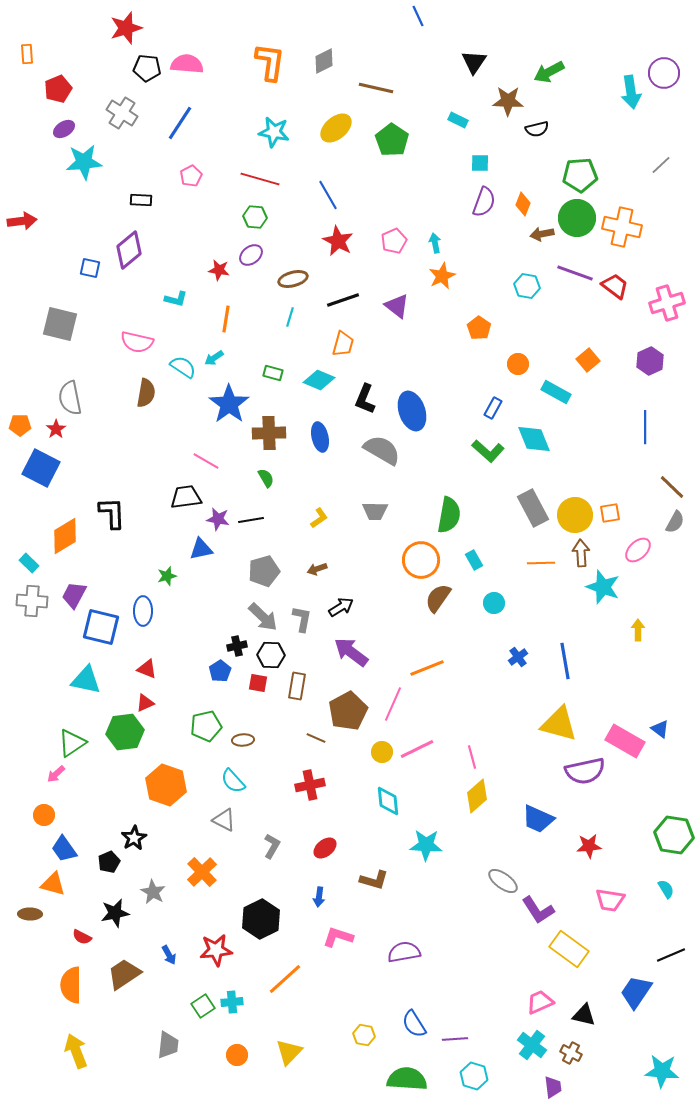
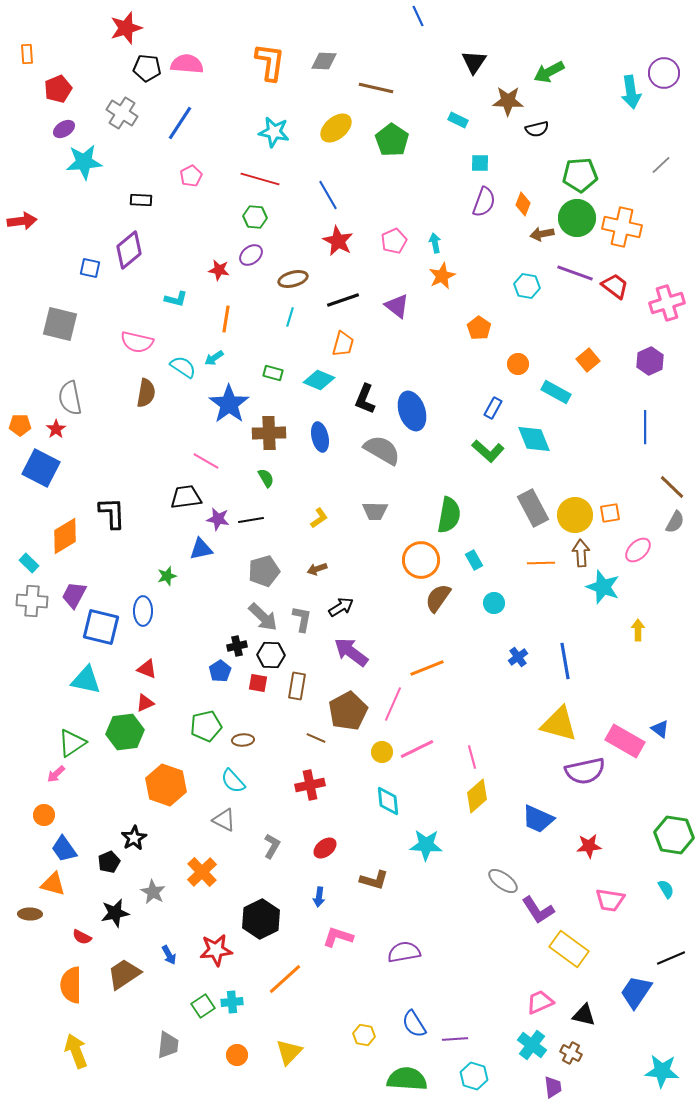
gray diamond at (324, 61): rotated 28 degrees clockwise
black line at (671, 955): moved 3 px down
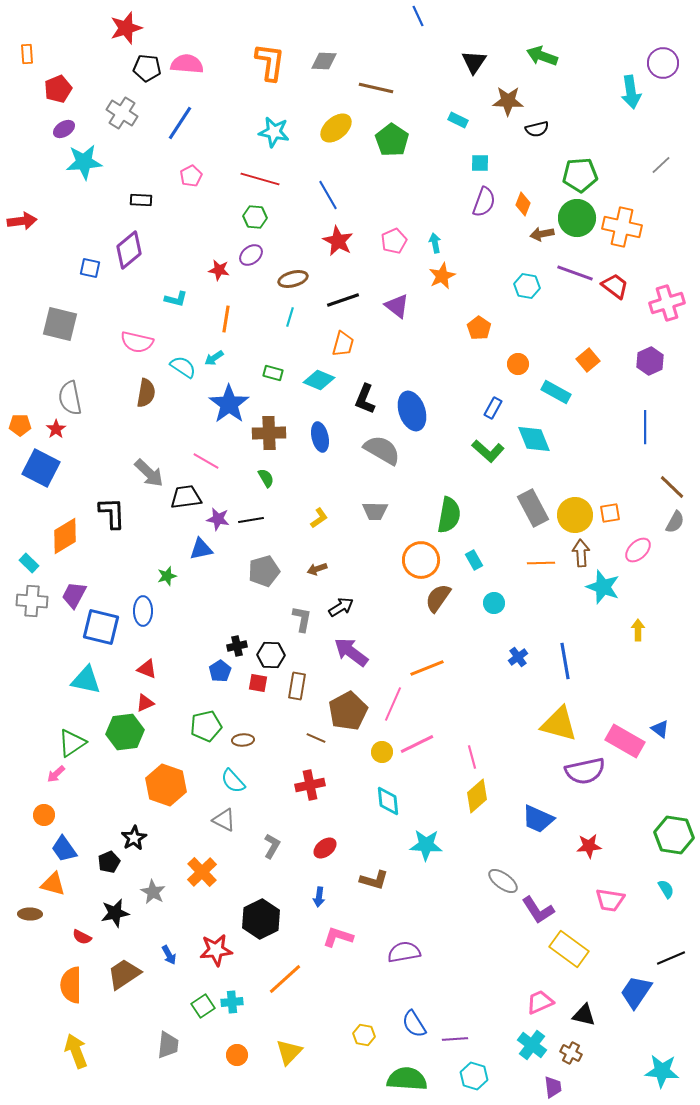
green arrow at (549, 72): moved 7 px left, 16 px up; rotated 48 degrees clockwise
purple circle at (664, 73): moved 1 px left, 10 px up
gray arrow at (263, 617): moved 114 px left, 144 px up
pink line at (417, 749): moved 5 px up
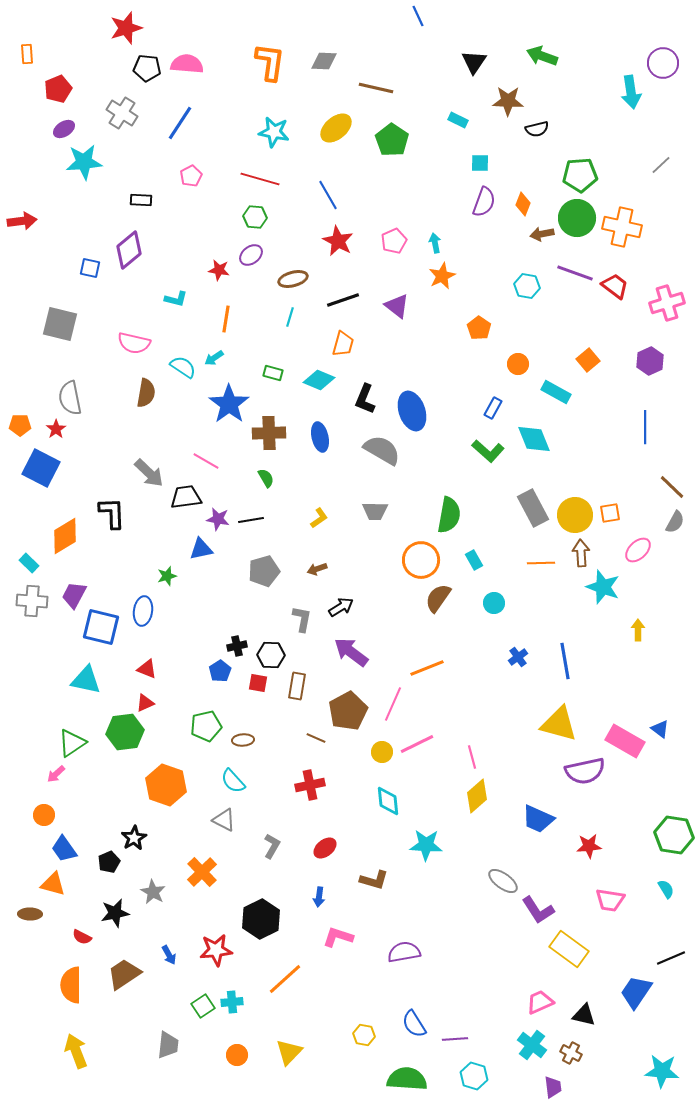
pink semicircle at (137, 342): moved 3 px left, 1 px down
blue ellipse at (143, 611): rotated 8 degrees clockwise
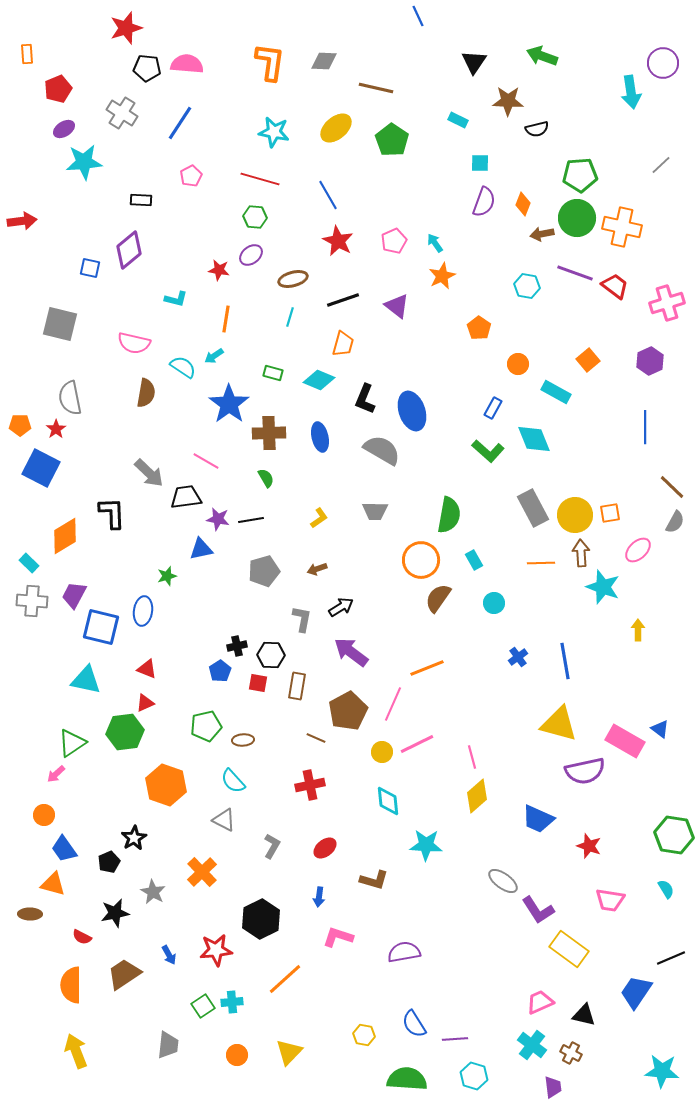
cyan arrow at (435, 243): rotated 24 degrees counterclockwise
cyan arrow at (214, 358): moved 2 px up
red star at (589, 846): rotated 25 degrees clockwise
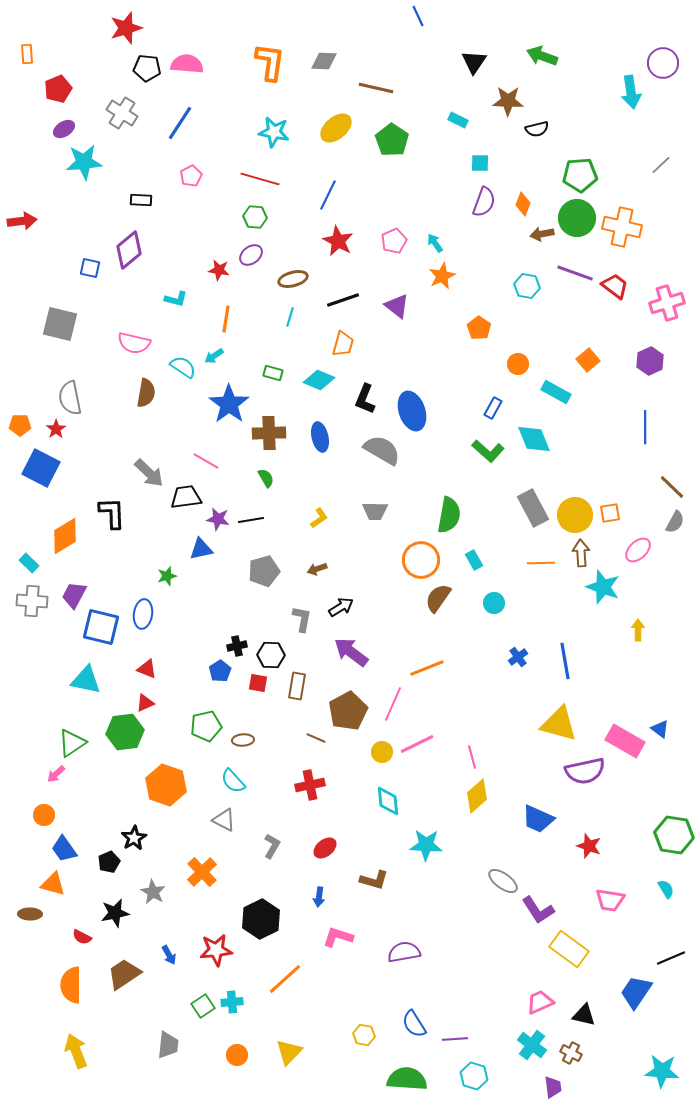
blue line at (328, 195): rotated 56 degrees clockwise
blue ellipse at (143, 611): moved 3 px down
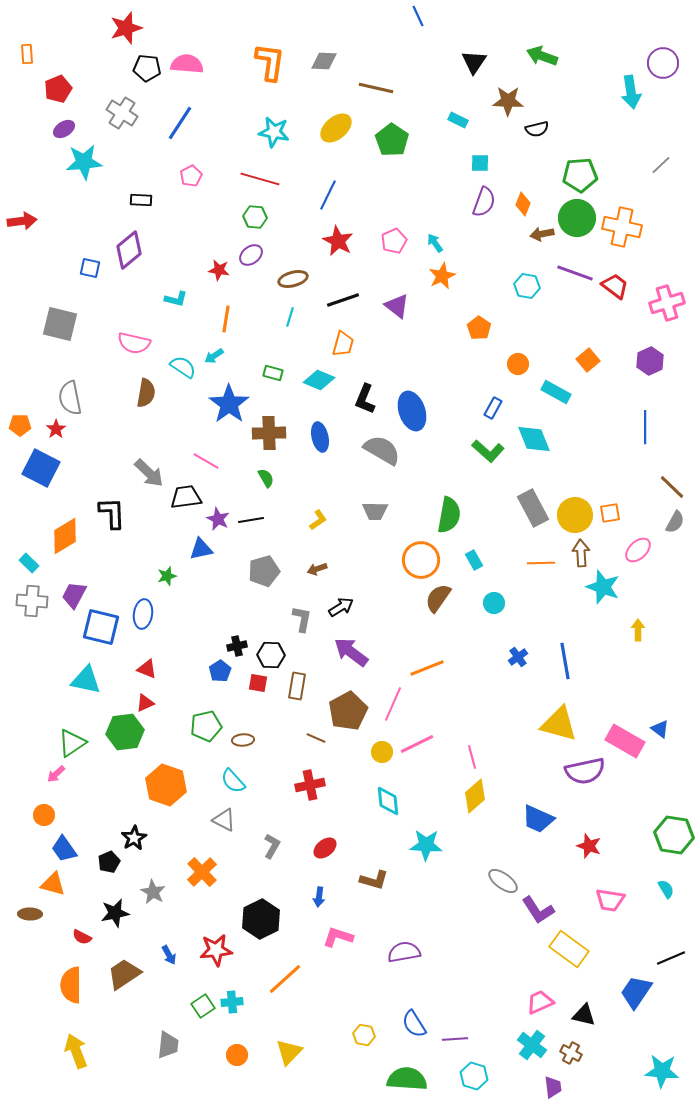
yellow L-shape at (319, 518): moved 1 px left, 2 px down
purple star at (218, 519): rotated 15 degrees clockwise
yellow diamond at (477, 796): moved 2 px left
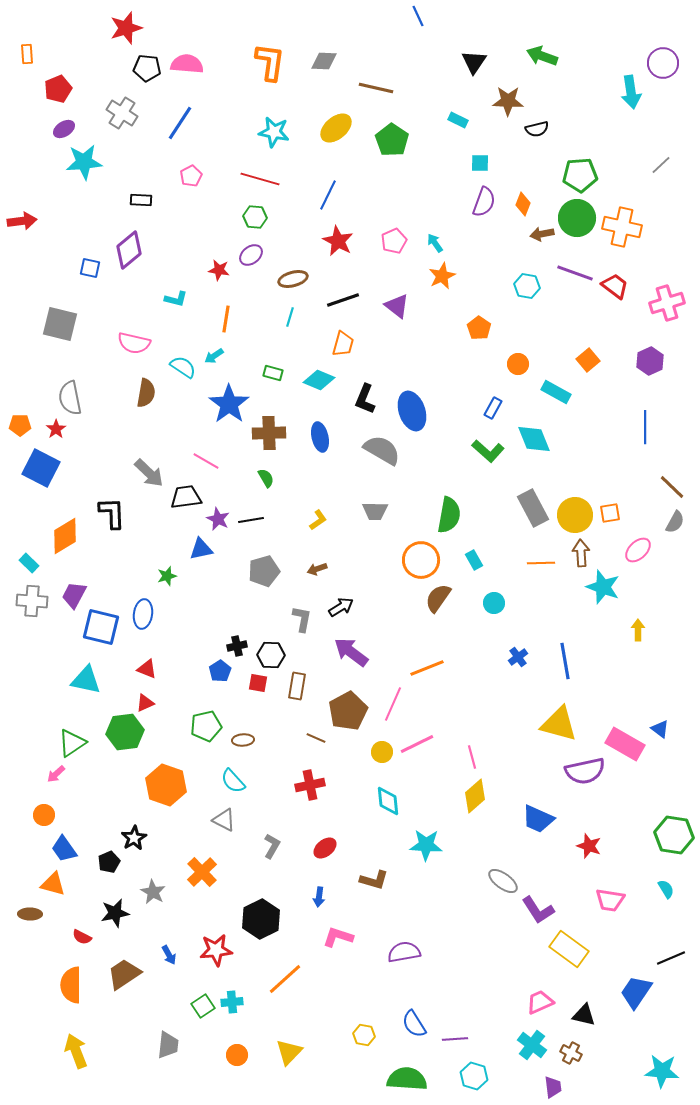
pink rectangle at (625, 741): moved 3 px down
